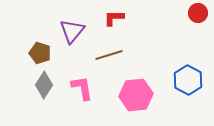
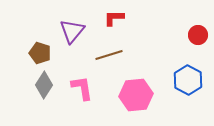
red circle: moved 22 px down
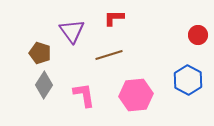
purple triangle: rotated 16 degrees counterclockwise
pink L-shape: moved 2 px right, 7 px down
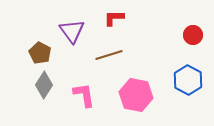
red circle: moved 5 px left
brown pentagon: rotated 10 degrees clockwise
pink hexagon: rotated 16 degrees clockwise
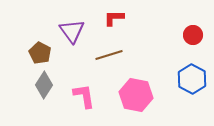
blue hexagon: moved 4 px right, 1 px up
pink L-shape: moved 1 px down
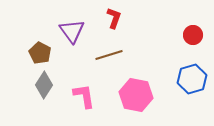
red L-shape: rotated 110 degrees clockwise
blue hexagon: rotated 16 degrees clockwise
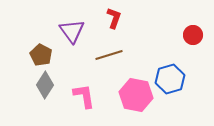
brown pentagon: moved 1 px right, 2 px down
blue hexagon: moved 22 px left
gray diamond: moved 1 px right
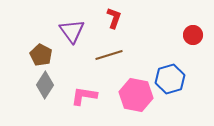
pink L-shape: rotated 72 degrees counterclockwise
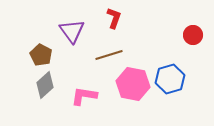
gray diamond: rotated 16 degrees clockwise
pink hexagon: moved 3 px left, 11 px up
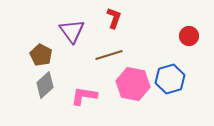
red circle: moved 4 px left, 1 px down
